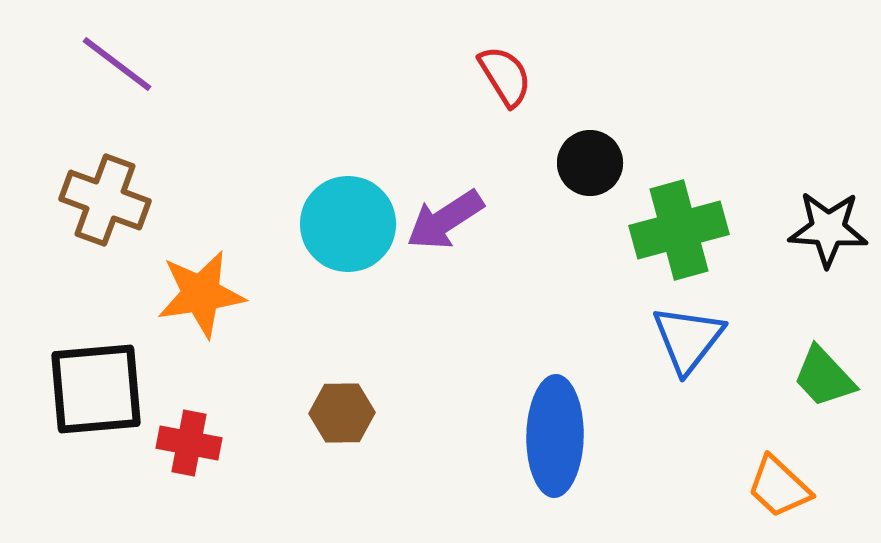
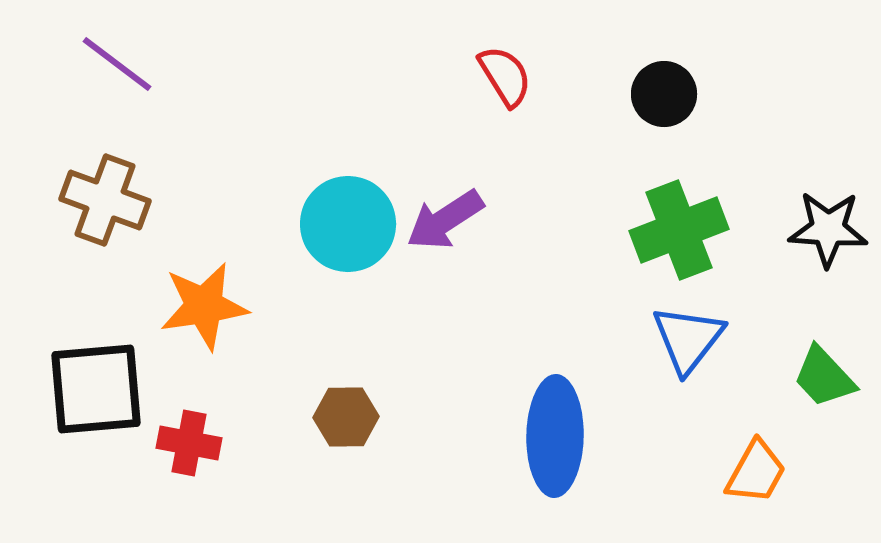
black circle: moved 74 px right, 69 px up
green cross: rotated 6 degrees counterclockwise
orange star: moved 3 px right, 12 px down
brown hexagon: moved 4 px right, 4 px down
orange trapezoid: moved 23 px left, 15 px up; rotated 104 degrees counterclockwise
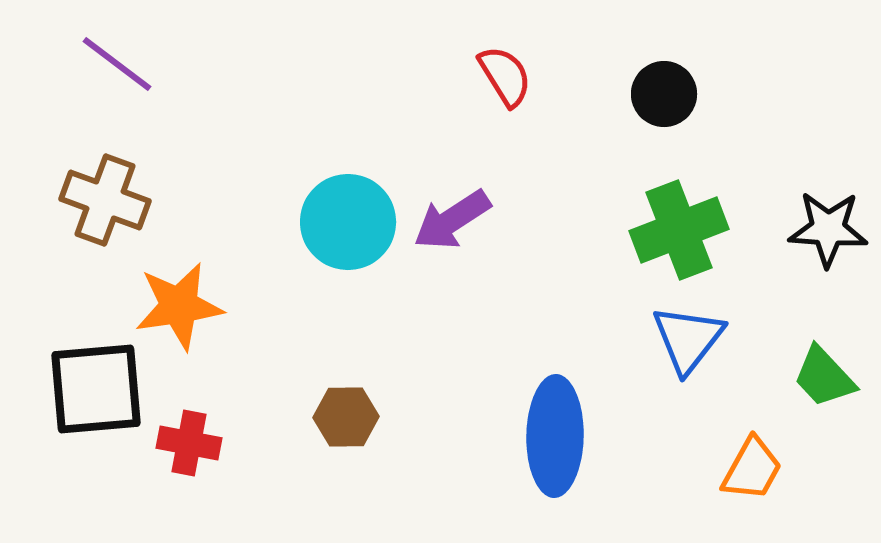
purple arrow: moved 7 px right
cyan circle: moved 2 px up
orange star: moved 25 px left
orange trapezoid: moved 4 px left, 3 px up
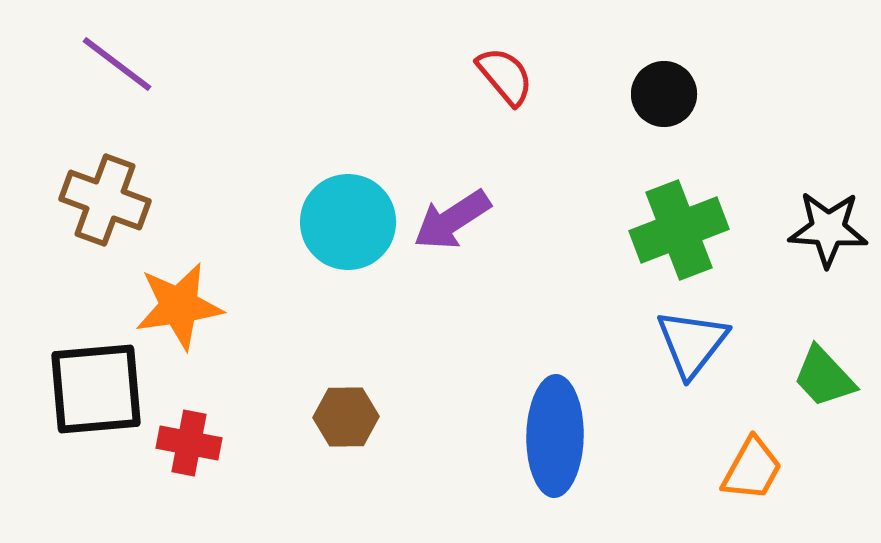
red semicircle: rotated 8 degrees counterclockwise
blue triangle: moved 4 px right, 4 px down
